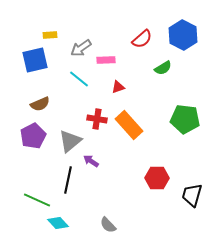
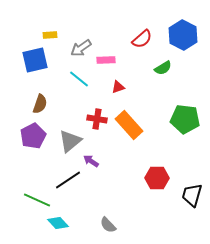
brown semicircle: rotated 48 degrees counterclockwise
black line: rotated 44 degrees clockwise
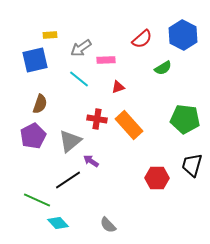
black trapezoid: moved 30 px up
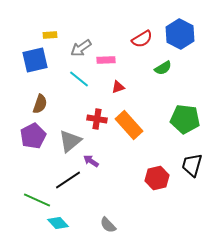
blue hexagon: moved 3 px left, 1 px up
red semicircle: rotated 10 degrees clockwise
red hexagon: rotated 15 degrees counterclockwise
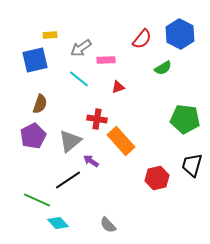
red semicircle: rotated 20 degrees counterclockwise
orange rectangle: moved 8 px left, 16 px down
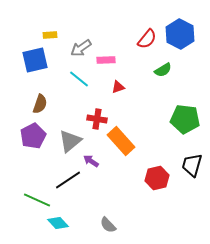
red semicircle: moved 5 px right
green semicircle: moved 2 px down
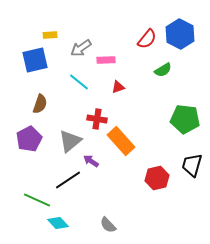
cyan line: moved 3 px down
purple pentagon: moved 4 px left, 3 px down
